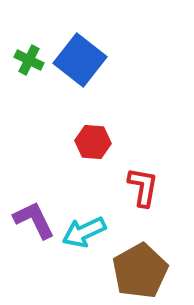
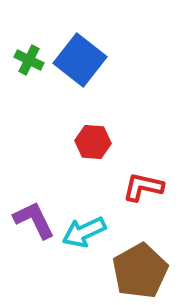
red L-shape: rotated 87 degrees counterclockwise
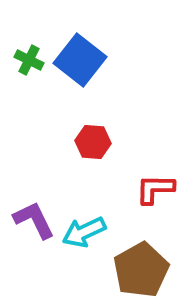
red L-shape: moved 12 px right, 2 px down; rotated 12 degrees counterclockwise
brown pentagon: moved 1 px right, 1 px up
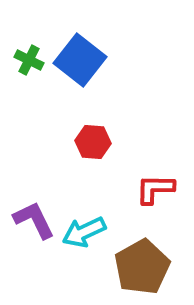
brown pentagon: moved 1 px right, 3 px up
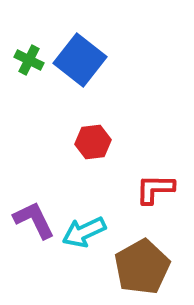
red hexagon: rotated 12 degrees counterclockwise
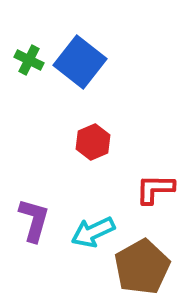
blue square: moved 2 px down
red hexagon: rotated 16 degrees counterclockwise
purple L-shape: rotated 42 degrees clockwise
cyan arrow: moved 9 px right
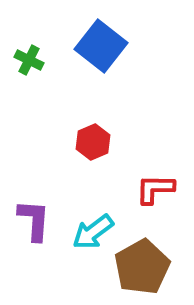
blue square: moved 21 px right, 16 px up
purple L-shape: rotated 12 degrees counterclockwise
cyan arrow: rotated 12 degrees counterclockwise
